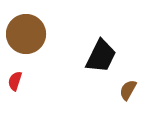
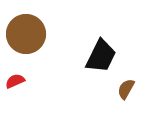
red semicircle: rotated 48 degrees clockwise
brown semicircle: moved 2 px left, 1 px up
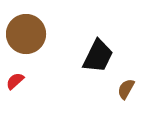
black trapezoid: moved 3 px left
red semicircle: rotated 18 degrees counterclockwise
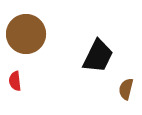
red semicircle: rotated 54 degrees counterclockwise
brown semicircle: rotated 15 degrees counterclockwise
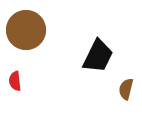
brown circle: moved 4 px up
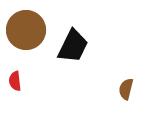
black trapezoid: moved 25 px left, 10 px up
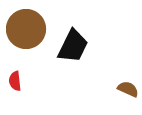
brown circle: moved 1 px up
brown semicircle: moved 2 px right; rotated 100 degrees clockwise
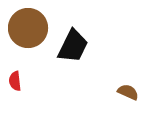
brown circle: moved 2 px right, 1 px up
brown semicircle: moved 3 px down
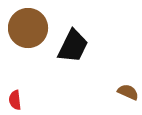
red semicircle: moved 19 px down
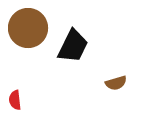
brown semicircle: moved 12 px left, 9 px up; rotated 140 degrees clockwise
